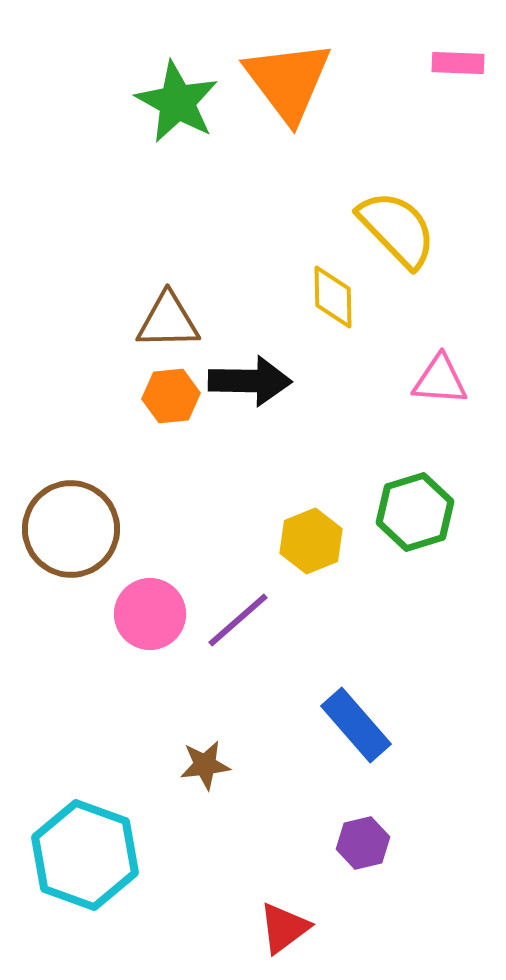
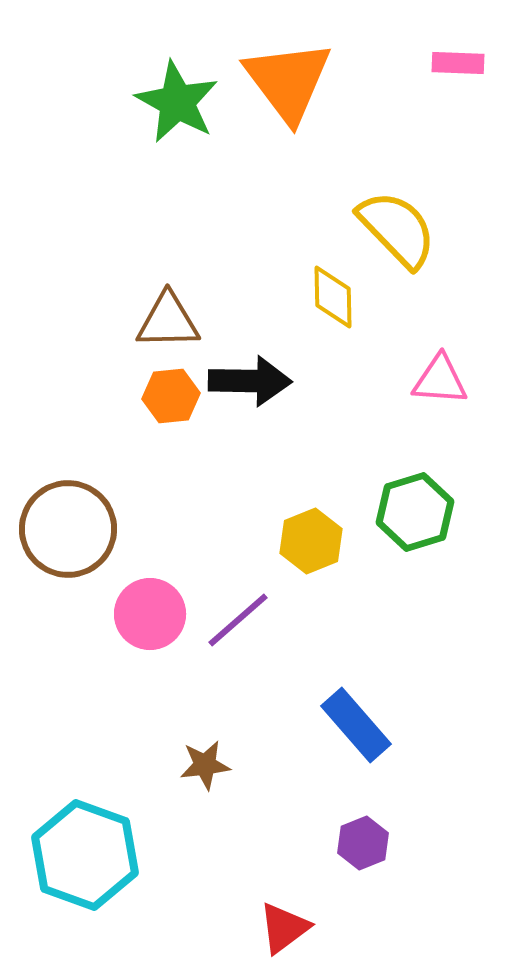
brown circle: moved 3 px left
purple hexagon: rotated 9 degrees counterclockwise
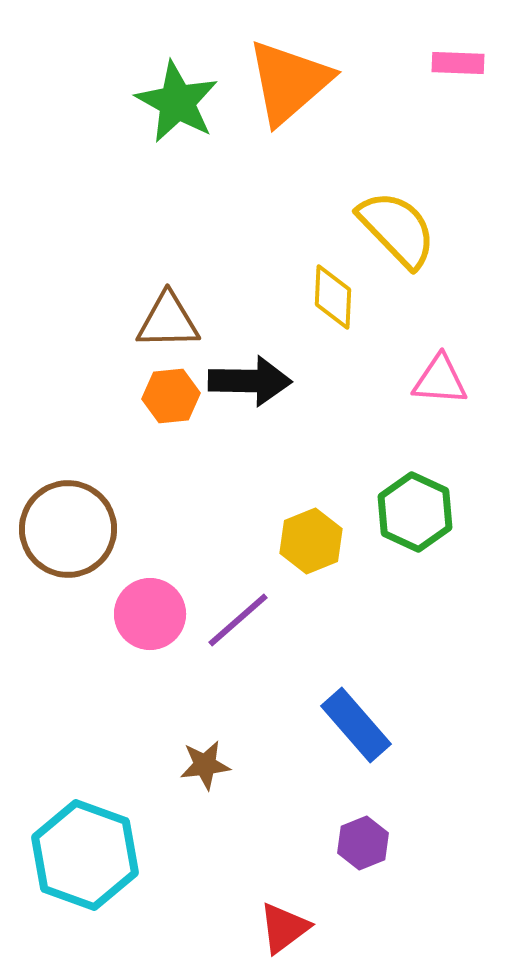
orange triangle: moved 1 px right, 1 px down; rotated 26 degrees clockwise
yellow diamond: rotated 4 degrees clockwise
green hexagon: rotated 18 degrees counterclockwise
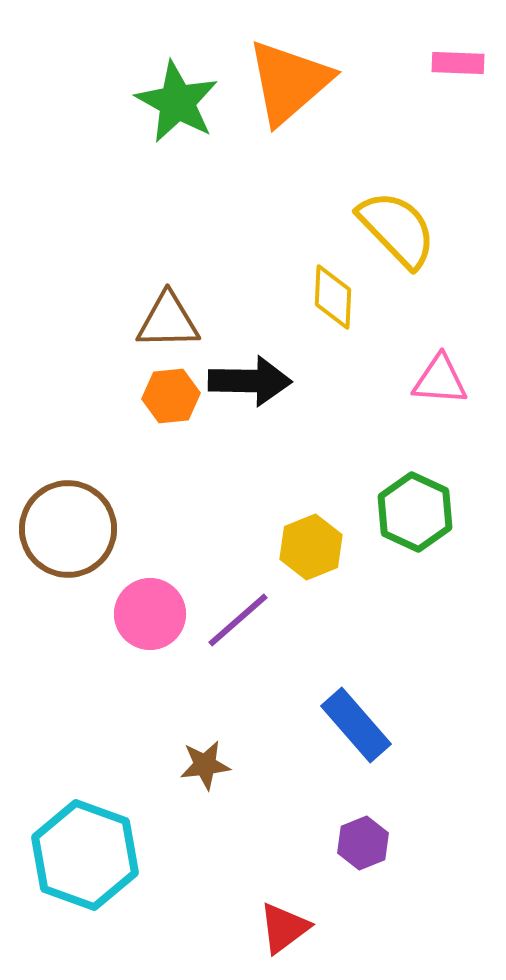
yellow hexagon: moved 6 px down
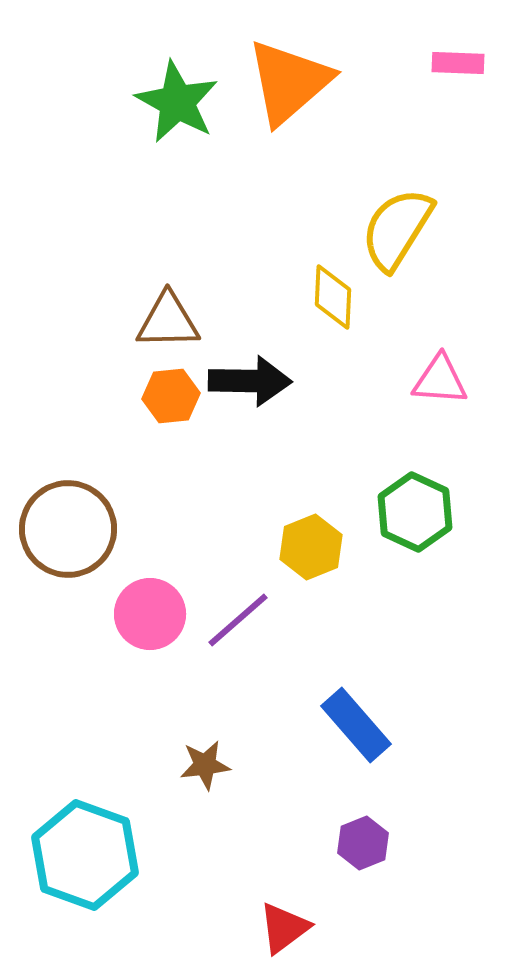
yellow semicircle: rotated 104 degrees counterclockwise
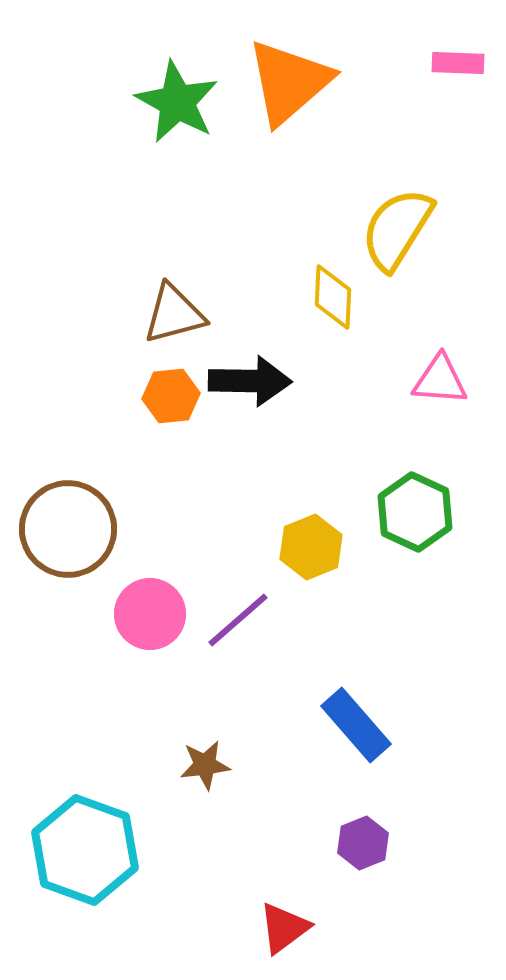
brown triangle: moved 6 px right, 7 px up; rotated 14 degrees counterclockwise
cyan hexagon: moved 5 px up
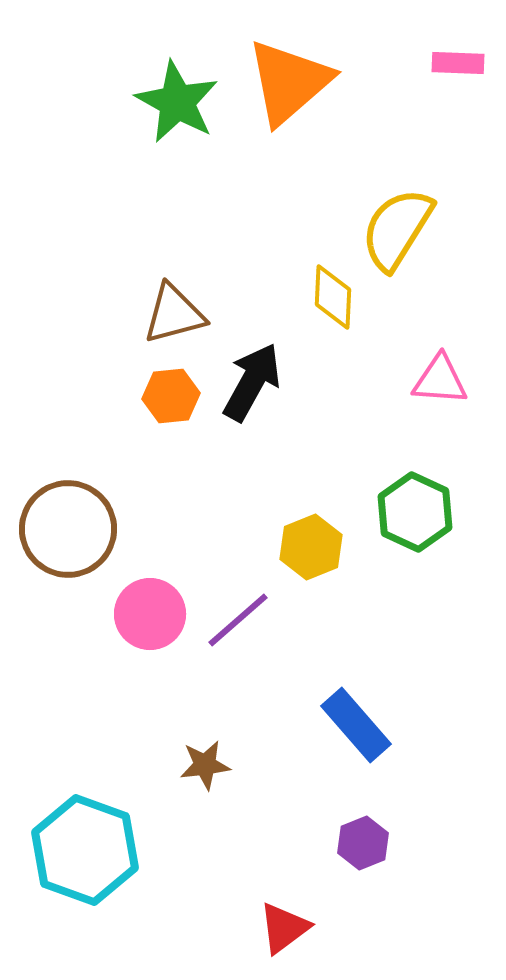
black arrow: moved 2 px right, 1 px down; rotated 62 degrees counterclockwise
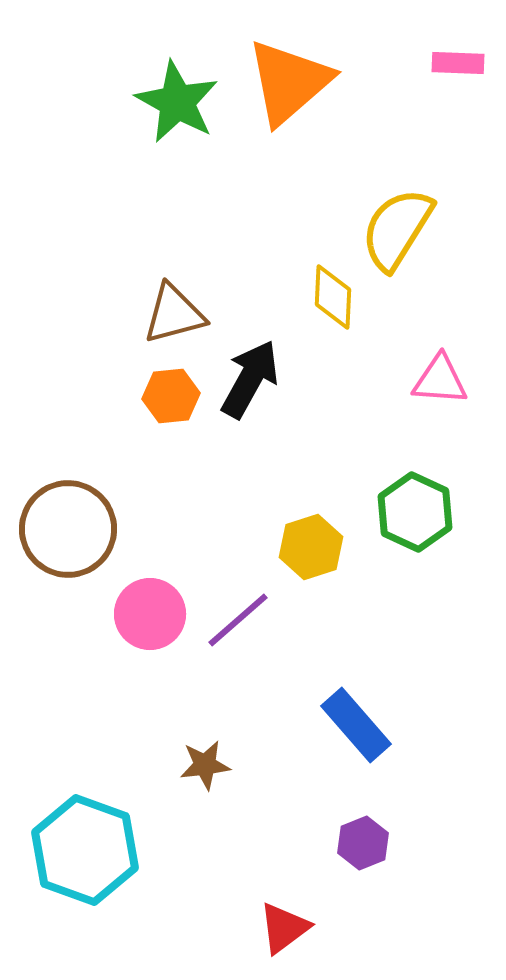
black arrow: moved 2 px left, 3 px up
yellow hexagon: rotated 4 degrees clockwise
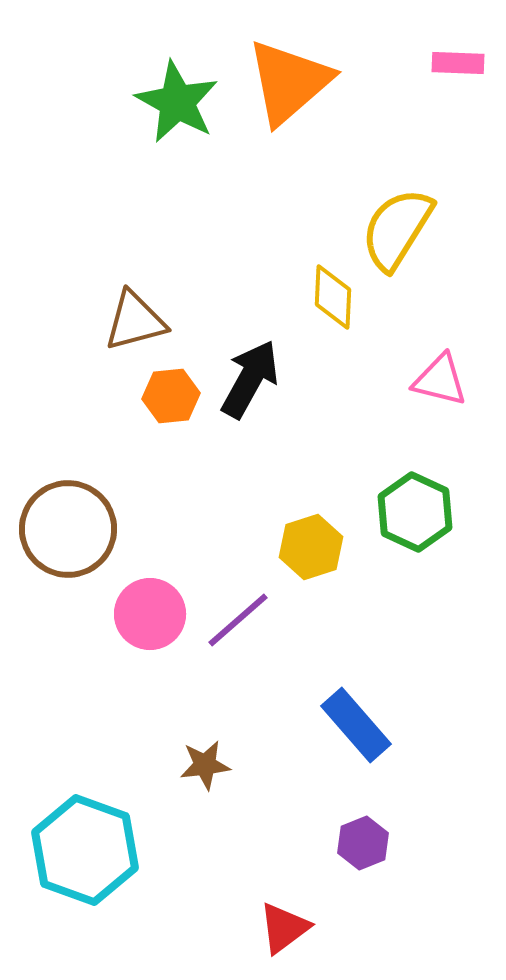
brown triangle: moved 39 px left, 7 px down
pink triangle: rotated 10 degrees clockwise
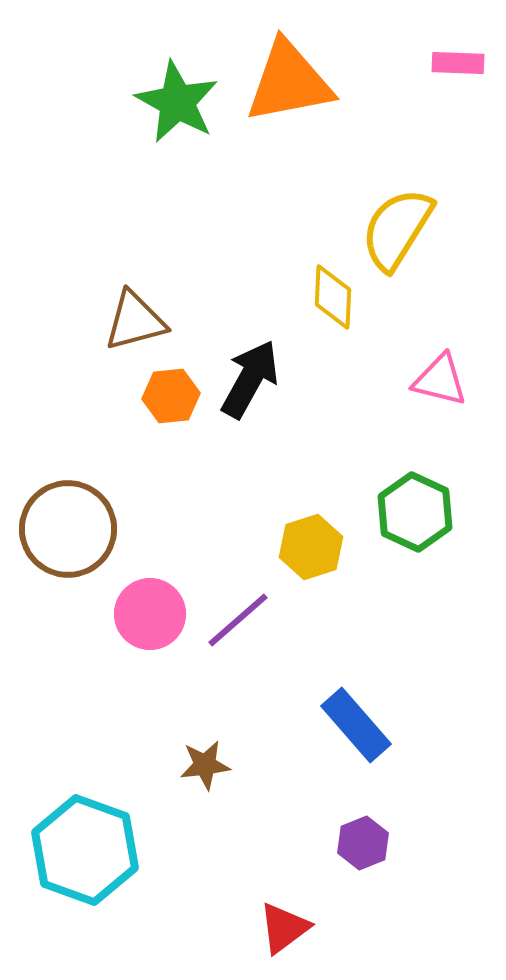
orange triangle: rotated 30 degrees clockwise
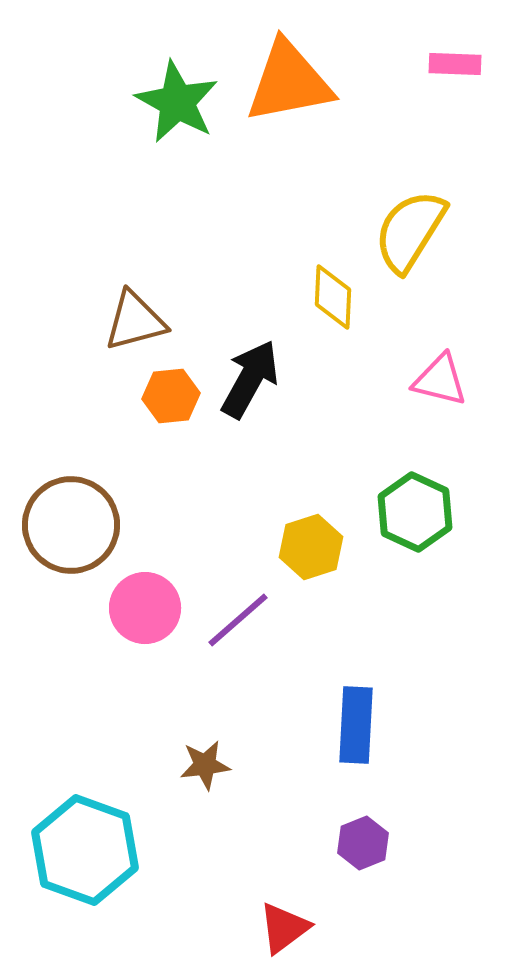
pink rectangle: moved 3 px left, 1 px down
yellow semicircle: moved 13 px right, 2 px down
brown circle: moved 3 px right, 4 px up
pink circle: moved 5 px left, 6 px up
blue rectangle: rotated 44 degrees clockwise
